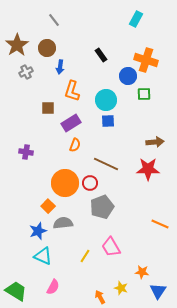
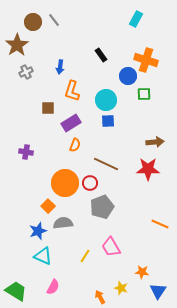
brown circle: moved 14 px left, 26 px up
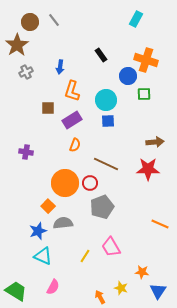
brown circle: moved 3 px left
purple rectangle: moved 1 px right, 3 px up
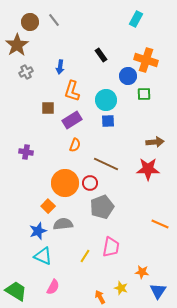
gray semicircle: moved 1 px down
pink trapezoid: rotated 140 degrees counterclockwise
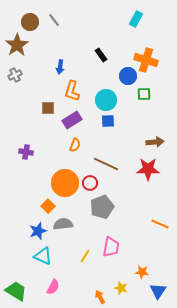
gray cross: moved 11 px left, 3 px down
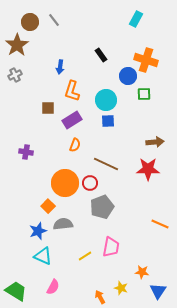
yellow line: rotated 24 degrees clockwise
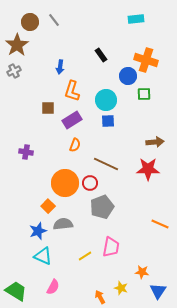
cyan rectangle: rotated 56 degrees clockwise
gray cross: moved 1 px left, 4 px up
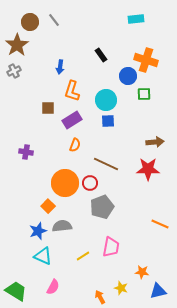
gray semicircle: moved 1 px left, 2 px down
yellow line: moved 2 px left
blue triangle: rotated 42 degrees clockwise
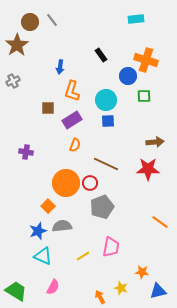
gray line: moved 2 px left
gray cross: moved 1 px left, 10 px down
green square: moved 2 px down
orange circle: moved 1 px right
orange line: moved 2 px up; rotated 12 degrees clockwise
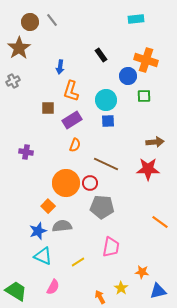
brown star: moved 2 px right, 3 px down
orange L-shape: moved 1 px left
gray pentagon: rotated 25 degrees clockwise
yellow line: moved 5 px left, 6 px down
yellow star: rotated 16 degrees clockwise
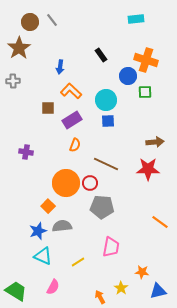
gray cross: rotated 24 degrees clockwise
orange L-shape: rotated 115 degrees clockwise
green square: moved 1 px right, 4 px up
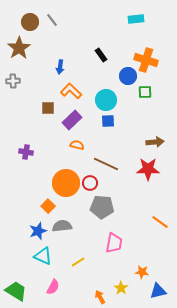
purple rectangle: rotated 12 degrees counterclockwise
orange semicircle: moved 2 px right; rotated 96 degrees counterclockwise
pink trapezoid: moved 3 px right, 4 px up
